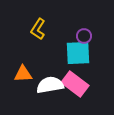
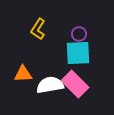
purple circle: moved 5 px left, 2 px up
pink rectangle: rotated 8 degrees clockwise
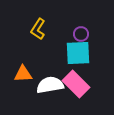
purple circle: moved 2 px right
pink rectangle: moved 1 px right
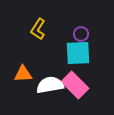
pink rectangle: moved 1 px left, 1 px down
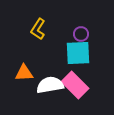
orange triangle: moved 1 px right, 1 px up
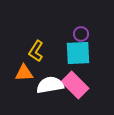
yellow L-shape: moved 2 px left, 22 px down
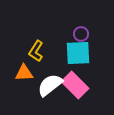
white semicircle: rotated 28 degrees counterclockwise
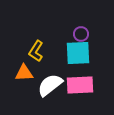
pink rectangle: moved 5 px right; rotated 48 degrees counterclockwise
